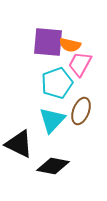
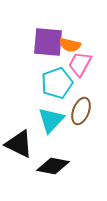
cyan triangle: moved 1 px left
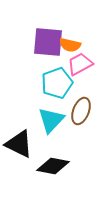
pink trapezoid: rotated 32 degrees clockwise
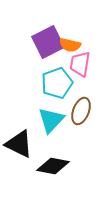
purple square: rotated 32 degrees counterclockwise
pink trapezoid: rotated 52 degrees counterclockwise
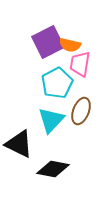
cyan pentagon: rotated 8 degrees counterclockwise
black diamond: moved 3 px down
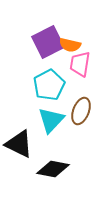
cyan pentagon: moved 8 px left, 2 px down
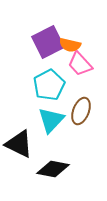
pink trapezoid: rotated 52 degrees counterclockwise
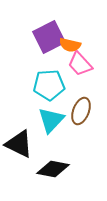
purple square: moved 1 px right, 5 px up
cyan pentagon: rotated 24 degrees clockwise
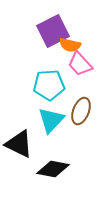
purple square: moved 4 px right, 6 px up
